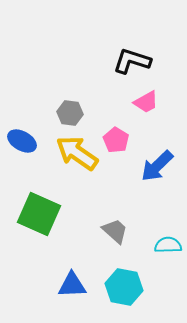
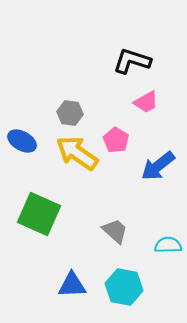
blue arrow: moved 1 px right; rotated 6 degrees clockwise
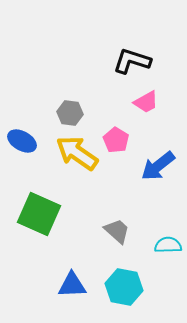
gray trapezoid: moved 2 px right
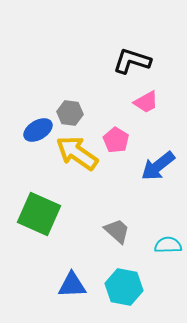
blue ellipse: moved 16 px right, 11 px up; rotated 60 degrees counterclockwise
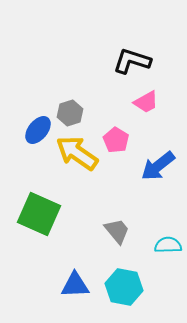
gray hexagon: rotated 25 degrees counterclockwise
blue ellipse: rotated 20 degrees counterclockwise
gray trapezoid: rotated 8 degrees clockwise
blue triangle: moved 3 px right
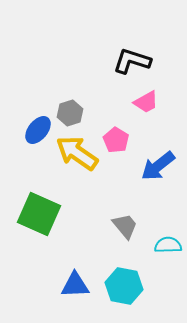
gray trapezoid: moved 8 px right, 5 px up
cyan hexagon: moved 1 px up
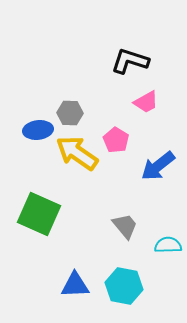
black L-shape: moved 2 px left
gray hexagon: rotated 20 degrees clockwise
blue ellipse: rotated 44 degrees clockwise
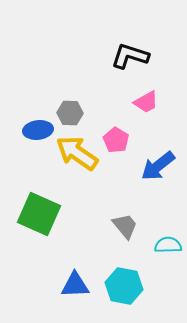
black L-shape: moved 5 px up
